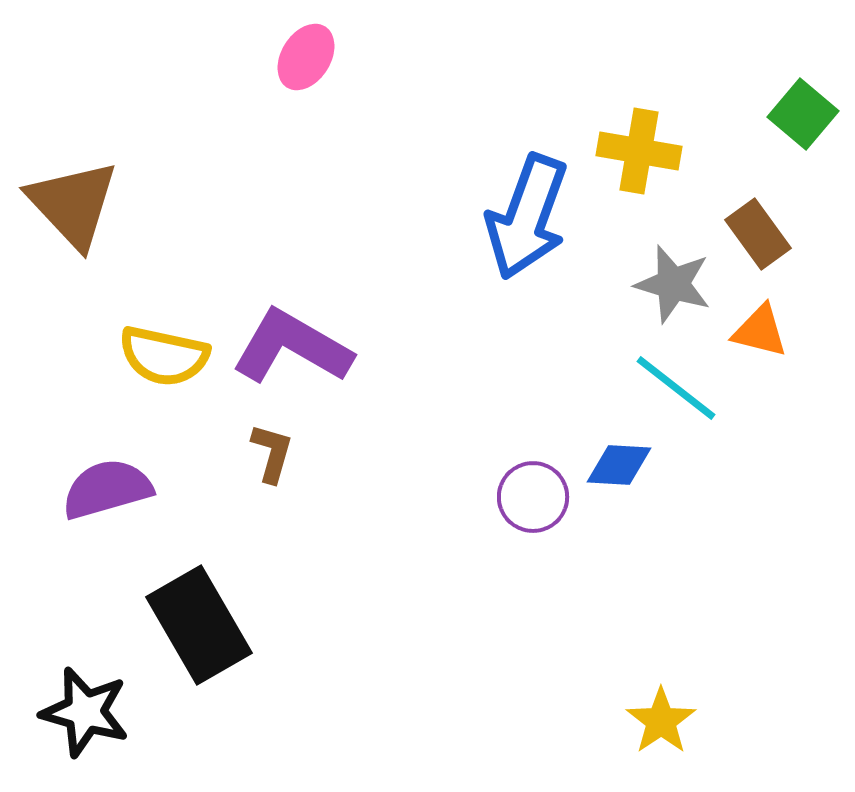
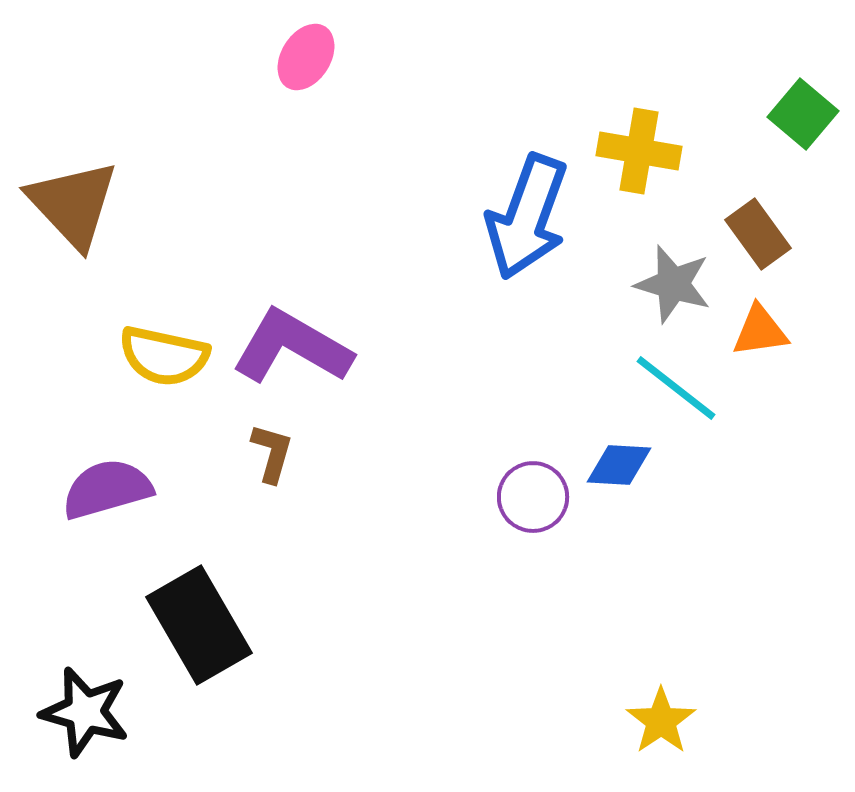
orange triangle: rotated 22 degrees counterclockwise
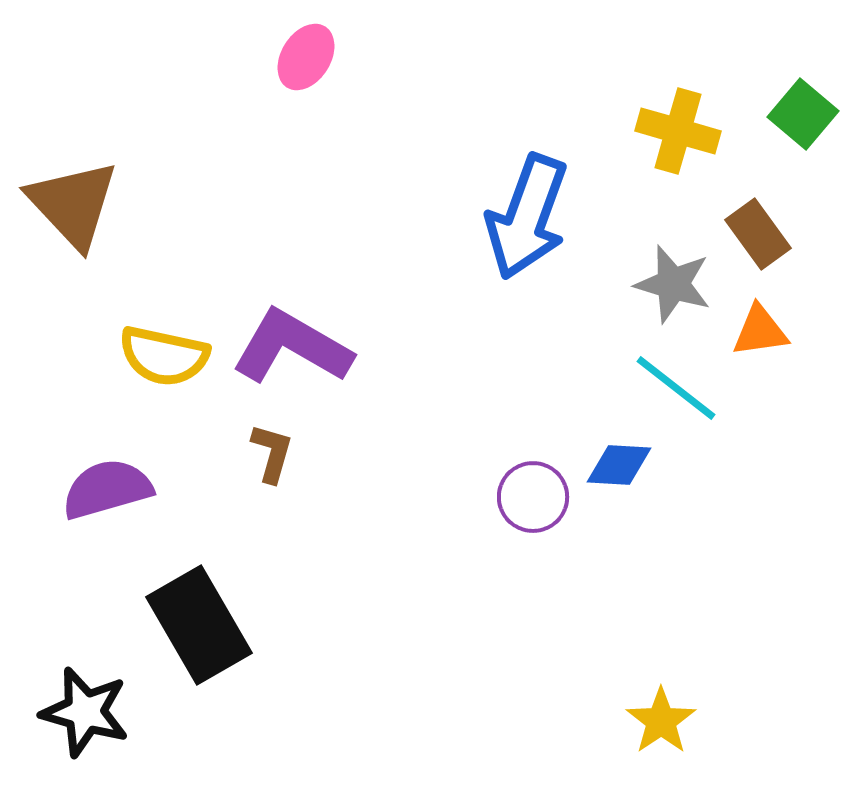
yellow cross: moved 39 px right, 20 px up; rotated 6 degrees clockwise
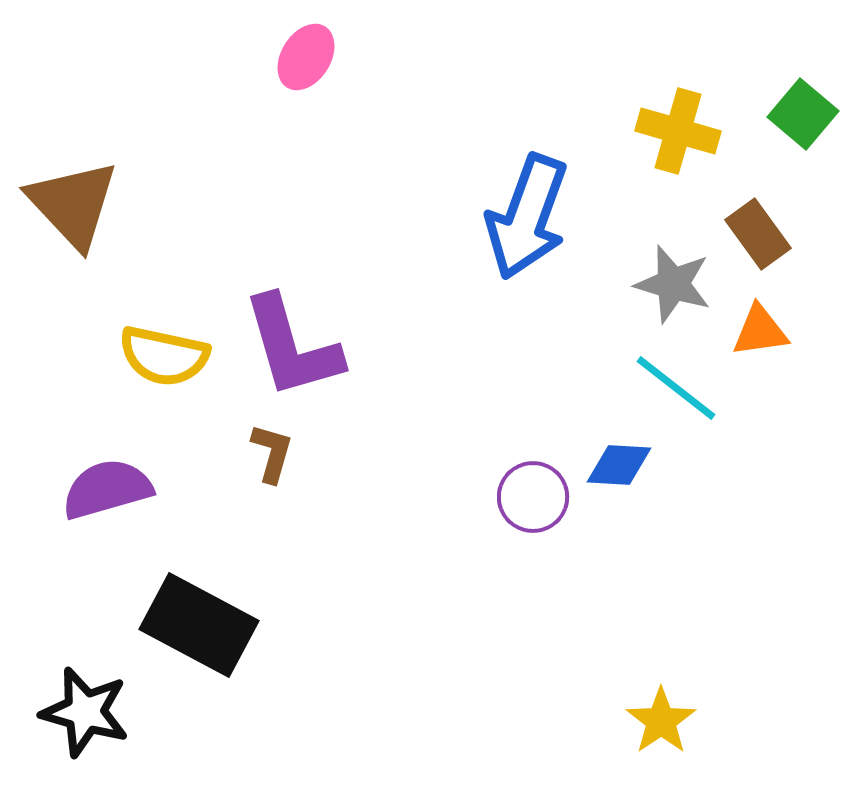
purple L-shape: rotated 136 degrees counterclockwise
black rectangle: rotated 32 degrees counterclockwise
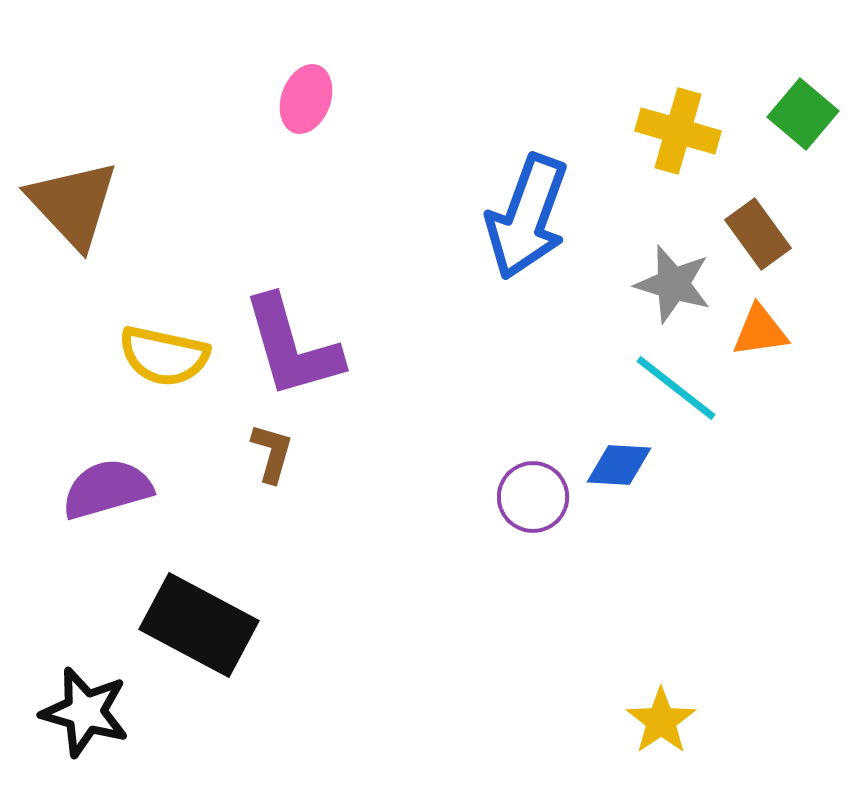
pink ellipse: moved 42 px down; rotated 12 degrees counterclockwise
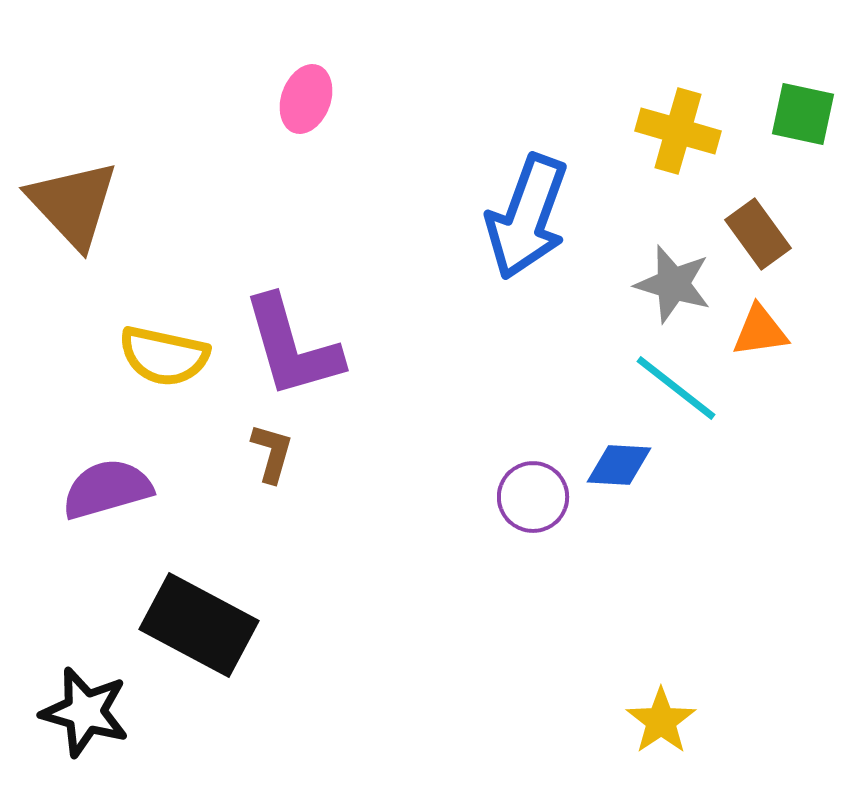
green square: rotated 28 degrees counterclockwise
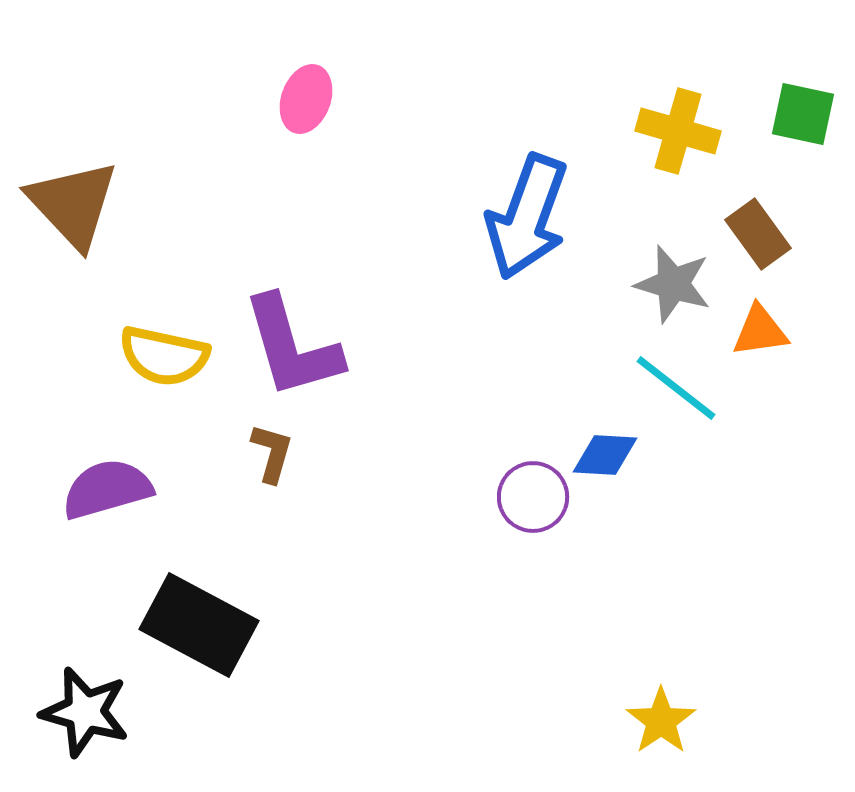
blue diamond: moved 14 px left, 10 px up
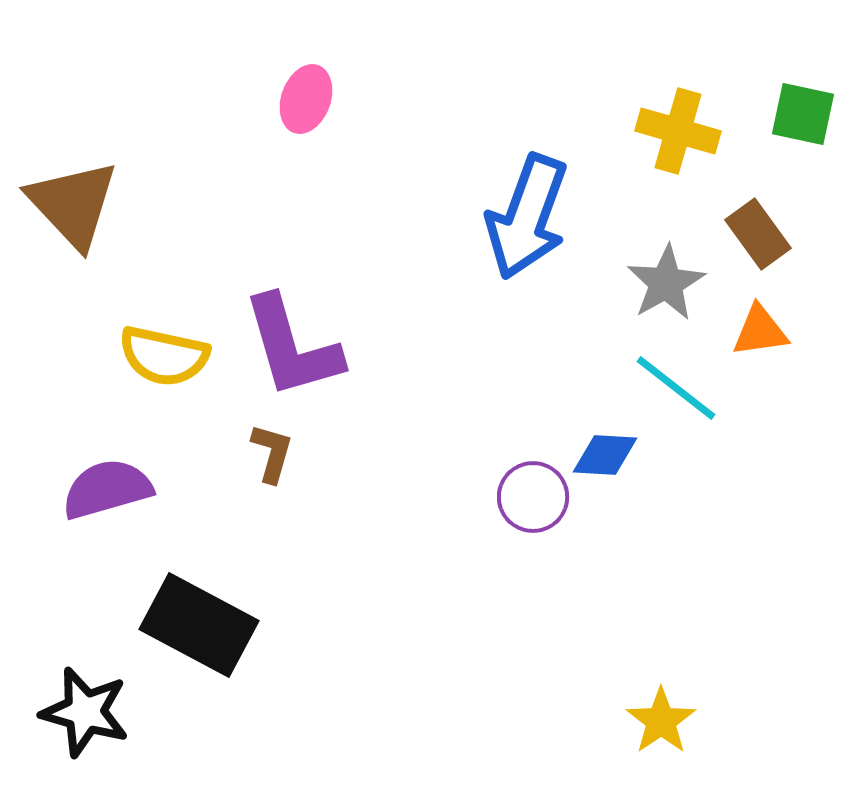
gray star: moved 7 px left, 1 px up; rotated 26 degrees clockwise
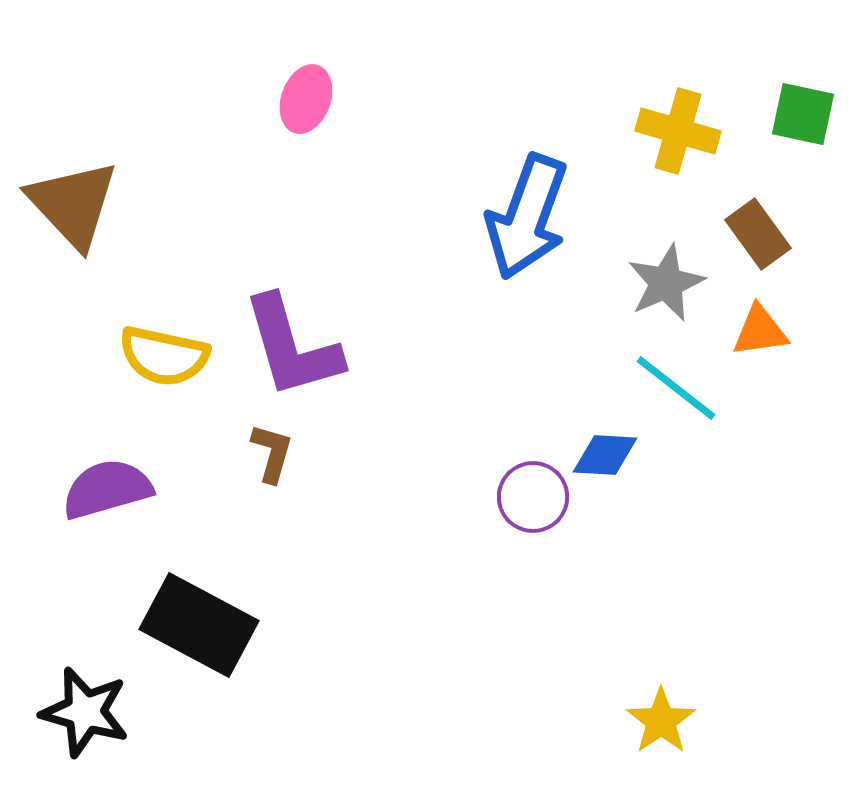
gray star: rotated 6 degrees clockwise
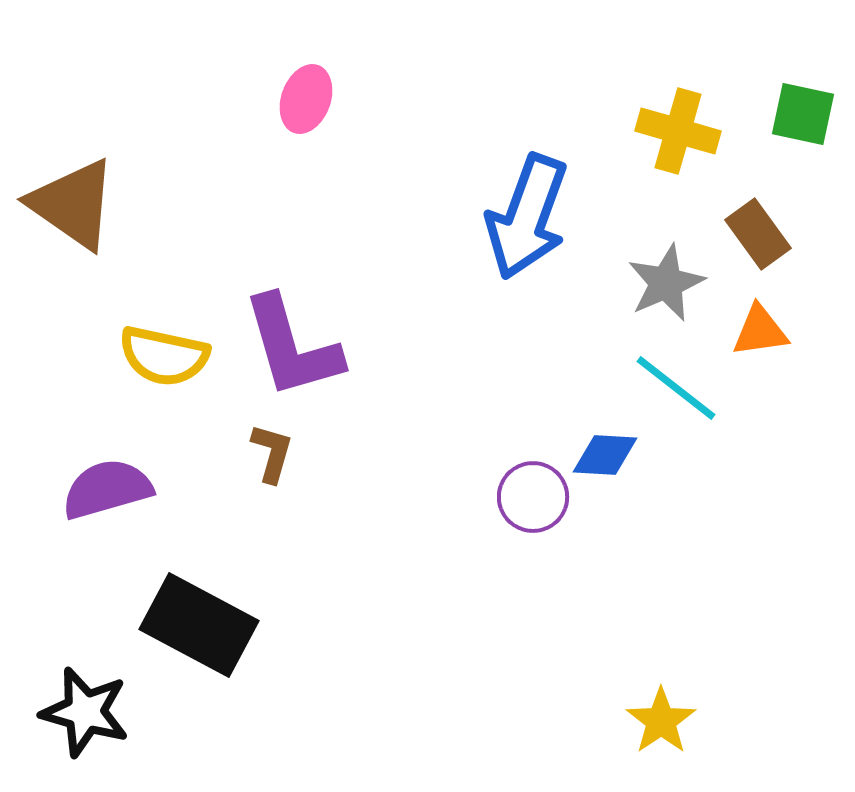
brown triangle: rotated 12 degrees counterclockwise
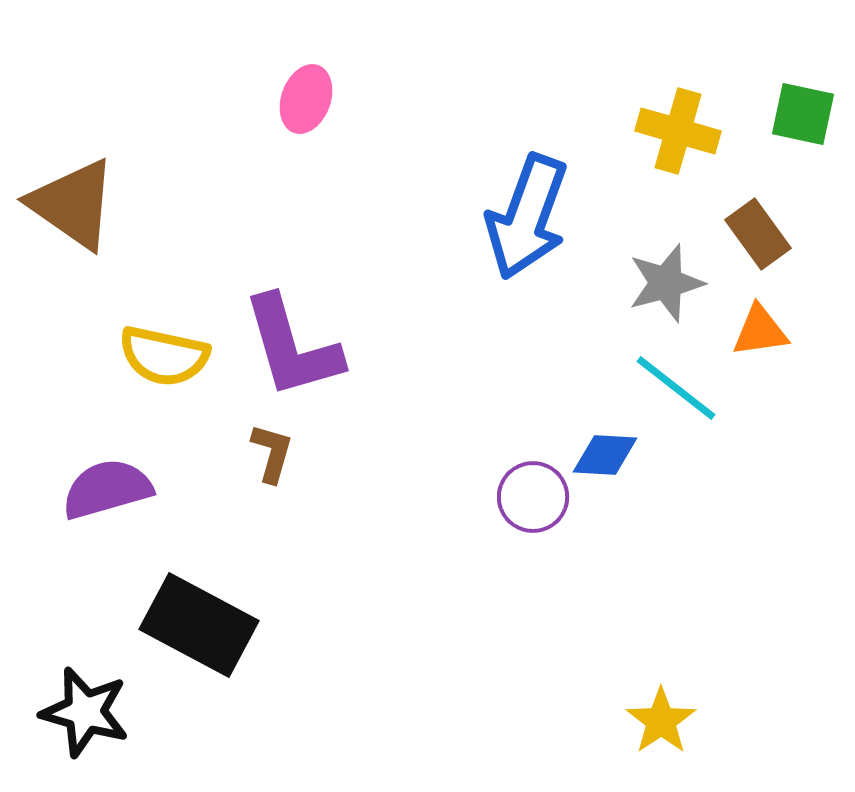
gray star: rotated 8 degrees clockwise
